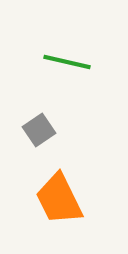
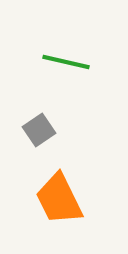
green line: moved 1 px left
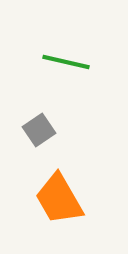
orange trapezoid: rotated 4 degrees counterclockwise
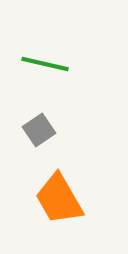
green line: moved 21 px left, 2 px down
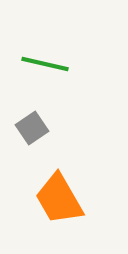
gray square: moved 7 px left, 2 px up
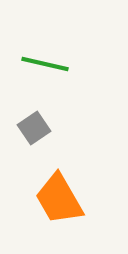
gray square: moved 2 px right
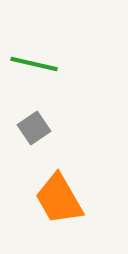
green line: moved 11 px left
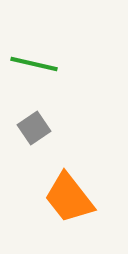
orange trapezoid: moved 10 px right, 1 px up; rotated 8 degrees counterclockwise
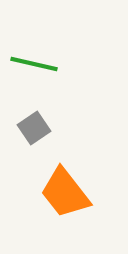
orange trapezoid: moved 4 px left, 5 px up
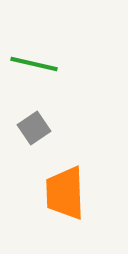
orange trapezoid: rotated 36 degrees clockwise
